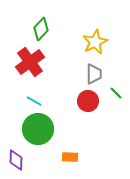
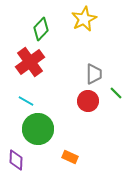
yellow star: moved 11 px left, 23 px up
cyan line: moved 8 px left
orange rectangle: rotated 21 degrees clockwise
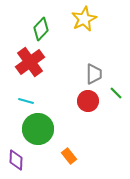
cyan line: rotated 14 degrees counterclockwise
orange rectangle: moved 1 px left, 1 px up; rotated 28 degrees clockwise
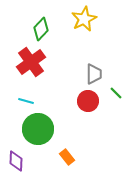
red cross: moved 1 px right
orange rectangle: moved 2 px left, 1 px down
purple diamond: moved 1 px down
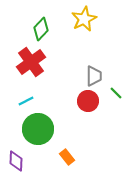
gray trapezoid: moved 2 px down
cyan line: rotated 42 degrees counterclockwise
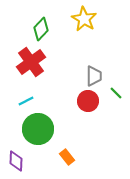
yellow star: rotated 15 degrees counterclockwise
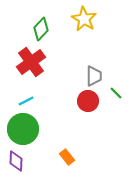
green circle: moved 15 px left
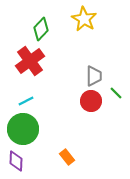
red cross: moved 1 px left, 1 px up
red circle: moved 3 px right
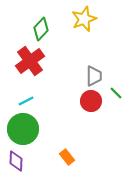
yellow star: rotated 20 degrees clockwise
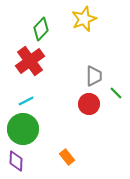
red circle: moved 2 px left, 3 px down
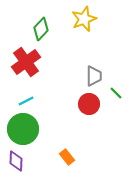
red cross: moved 4 px left, 1 px down
